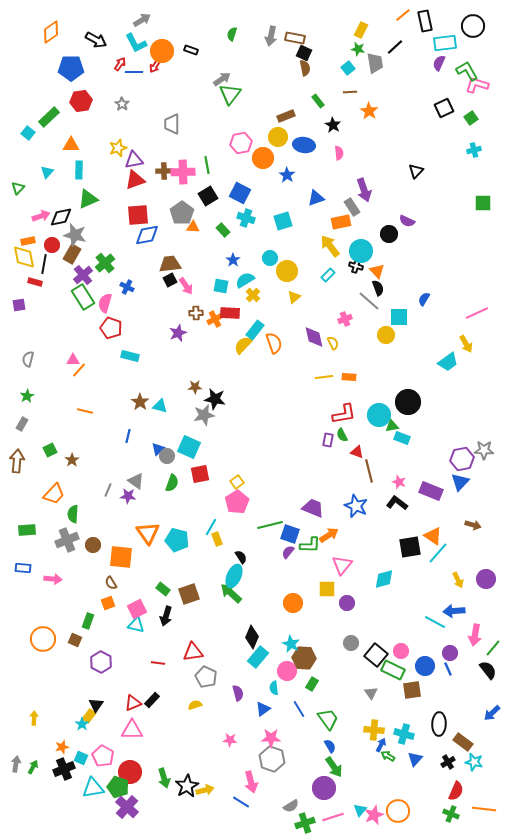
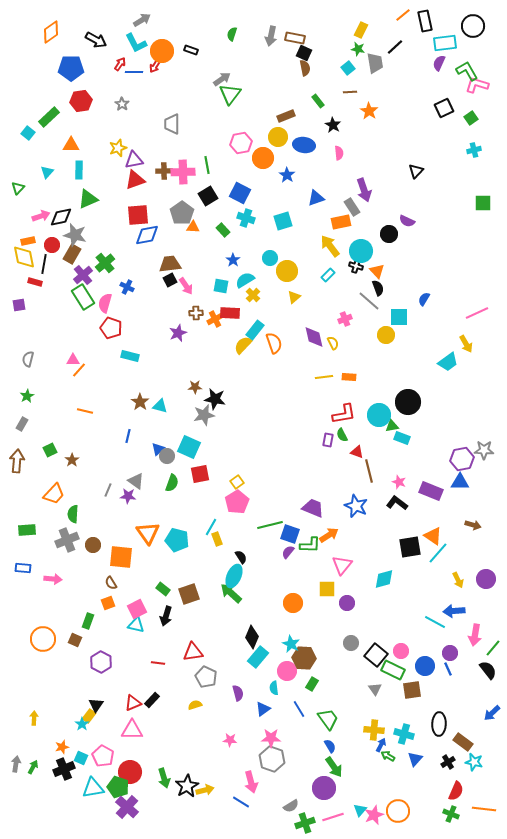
blue triangle at (460, 482): rotated 48 degrees clockwise
gray triangle at (371, 693): moved 4 px right, 4 px up
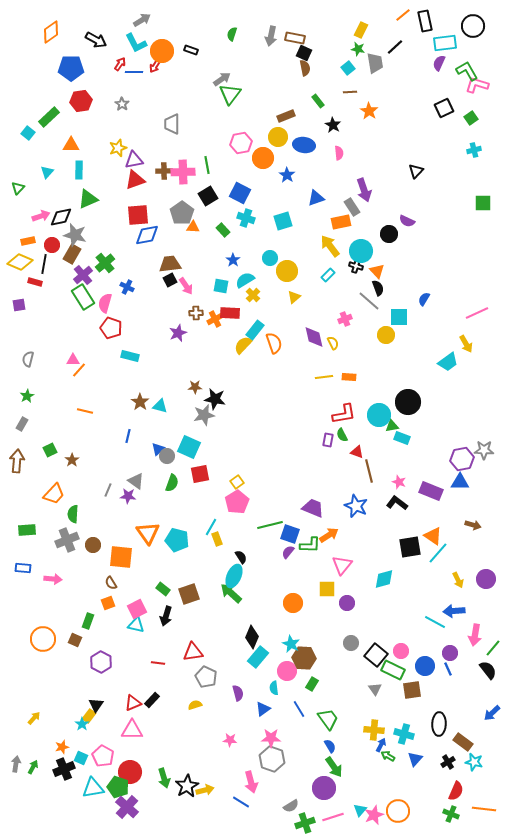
yellow diamond at (24, 257): moved 4 px left, 5 px down; rotated 55 degrees counterclockwise
yellow arrow at (34, 718): rotated 40 degrees clockwise
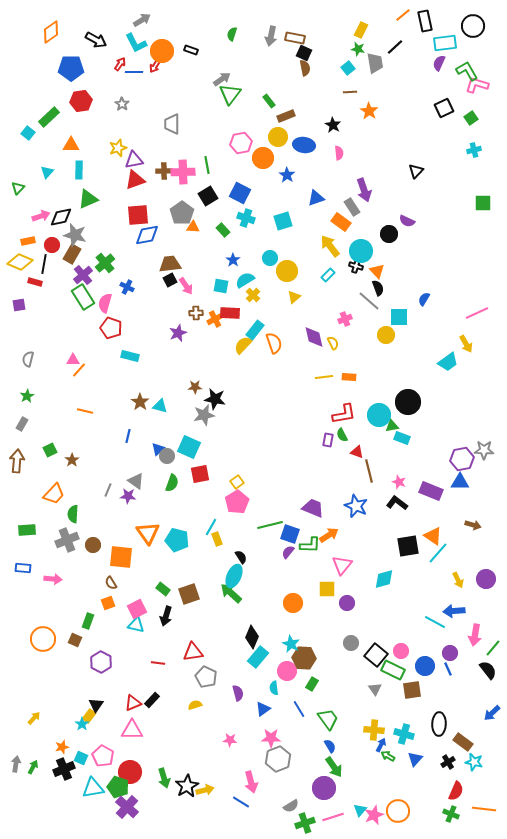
green rectangle at (318, 101): moved 49 px left
orange rectangle at (341, 222): rotated 48 degrees clockwise
black square at (410, 547): moved 2 px left, 1 px up
gray hexagon at (272, 759): moved 6 px right; rotated 20 degrees clockwise
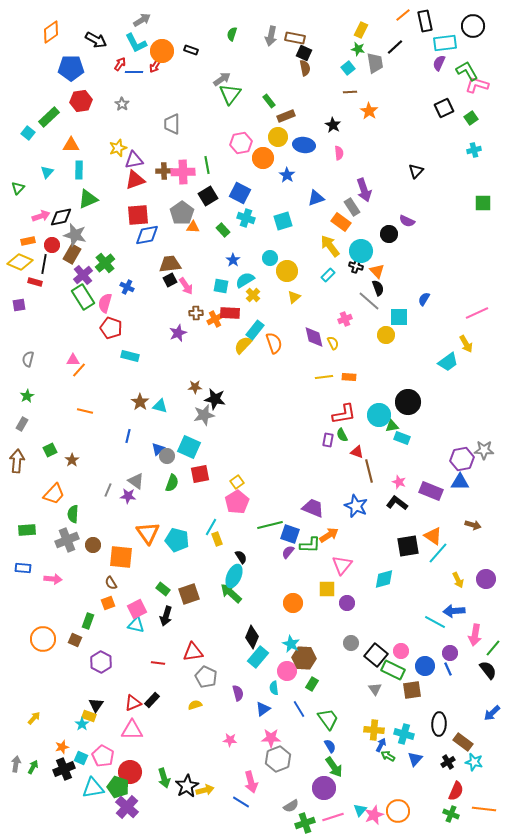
yellow rectangle at (89, 716): rotated 72 degrees clockwise
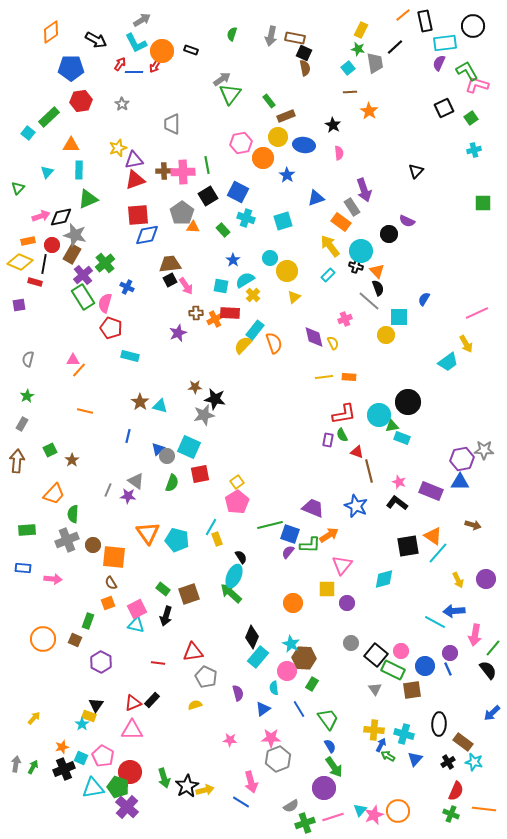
blue square at (240, 193): moved 2 px left, 1 px up
orange square at (121, 557): moved 7 px left
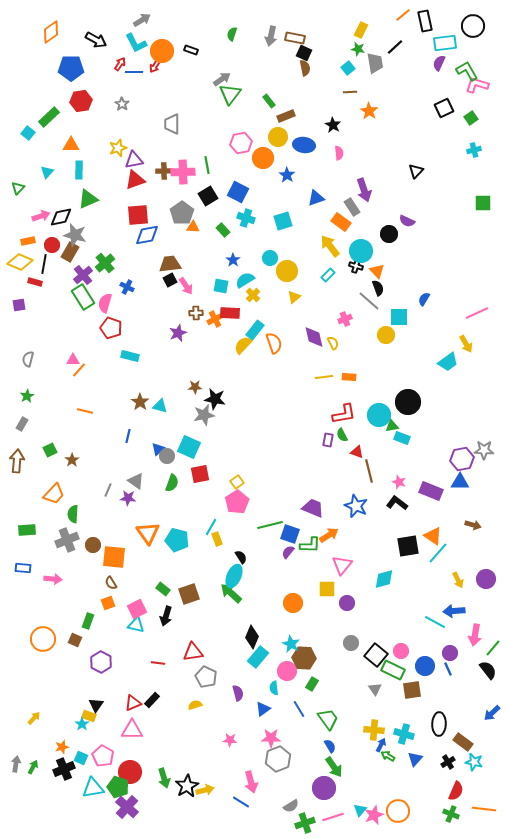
brown rectangle at (72, 254): moved 2 px left, 2 px up
purple star at (128, 496): moved 2 px down
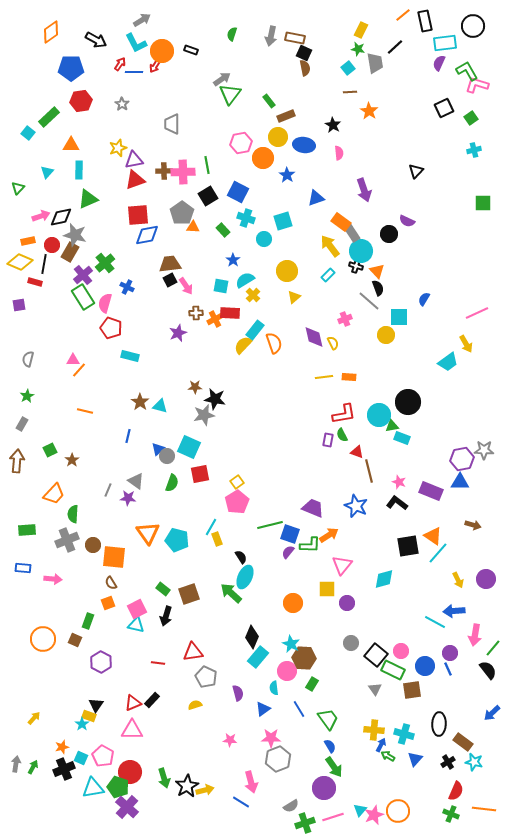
gray rectangle at (352, 207): moved 26 px down
cyan circle at (270, 258): moved 6 px left, 19 px up
cyan ellipse at (234, 576): moved 11 px right, 1 px down
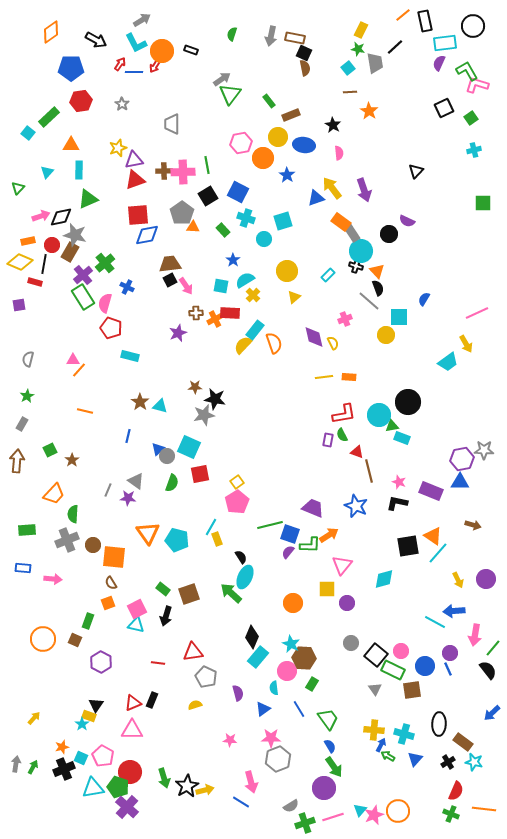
brown rectangle at (286, 116): moved 5 px right, 1 px up
yellow arrow at (330, 246): moved 2 px right, 58 px up
black L-shape at (397, 503): rotated 25 degrees counterclockwise
black rectangle at (152, 700): rotated 21 degrees counterclockwise
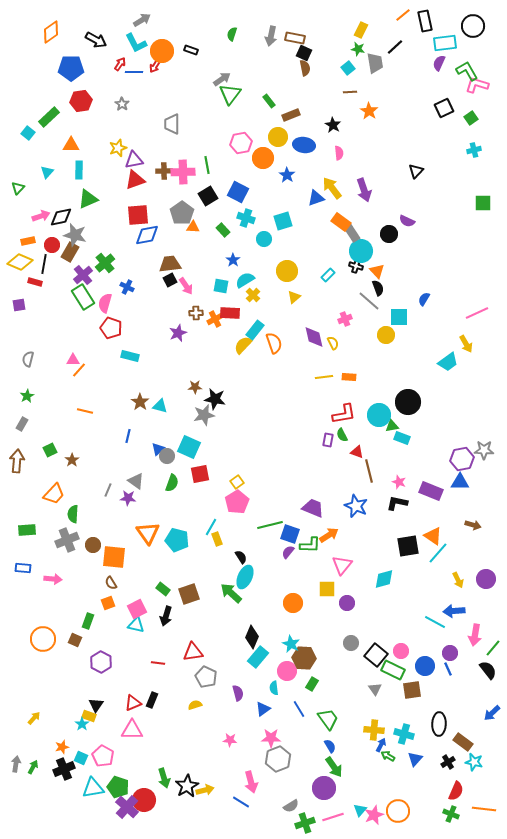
red circle at (130, 772): moved 14 px right, 28 px down
